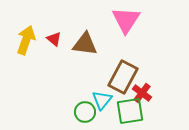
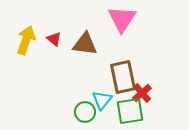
pink triangle: moved 4 px left, 1 px up
brown rectangle: rotated 40 degrees counterclockwise
red cross: rotated 12 degrees clockwise
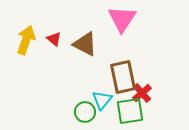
brown triangle: rotated 20 degrees clockwise
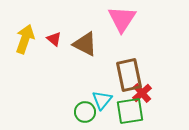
yellow arrow: moved 1 px left, 1 px up
brown rectangle: moved 6 px right, 2 px up
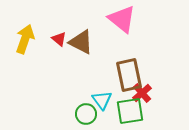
pink triangle: rotated 24 degrees counterclockwise
red triangle: moved 5 px right
brown triangle: moved 4 px left, 2 px up
cyan triangle: rotated 15 degrees counterclockwise
green circle: moved 1 px right, 2 px down
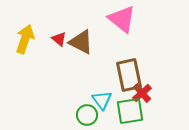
green circle: moved 1 px right, 1 px down
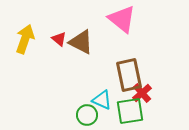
cyan triangle: rotated 30 degrees counterclockwise
